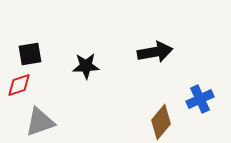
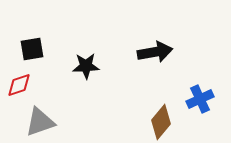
black square: moved 2 px right, 5 px up
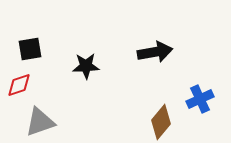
black square: moved 2 px left
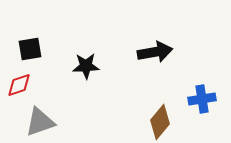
blue cross: moved 2 px right; rotated 16 degrees clockwise
brown diamond: moved 1 px left
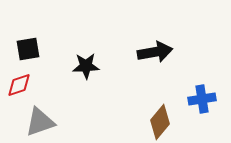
black square: moved 2 px left
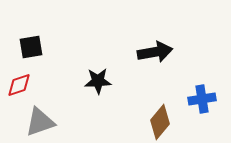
black square: moved 3 px right, 2 px up
black star: moved 12 px right, 15 px down
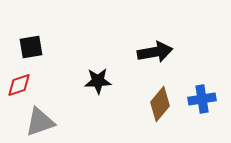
brown diamond: moved 18 px up
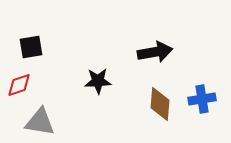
brown diamond: rotated 36 degrees counterclockwise
gray triangle: rotated 28 degrees clockwise
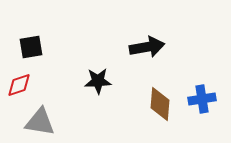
black arrow: moved 8 px left, 5 px up
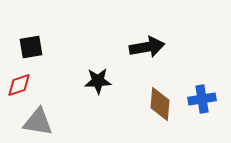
gray triangle: moved 2 px left
